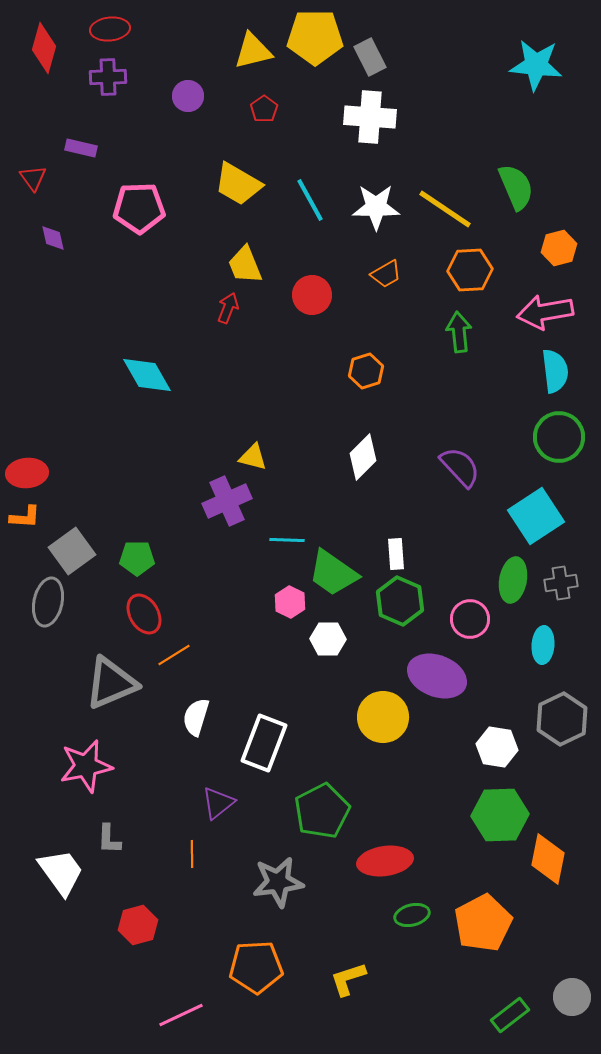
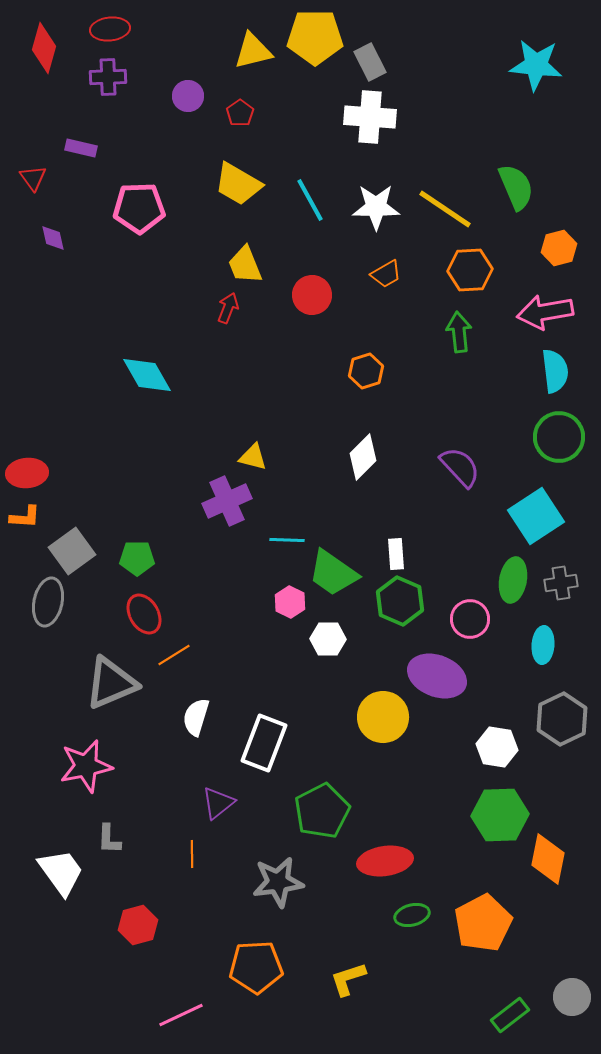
gray rectangle at (370, 57): moved 5 px down
red pentagon at (264, 109): moved 24 px left, 4 px down
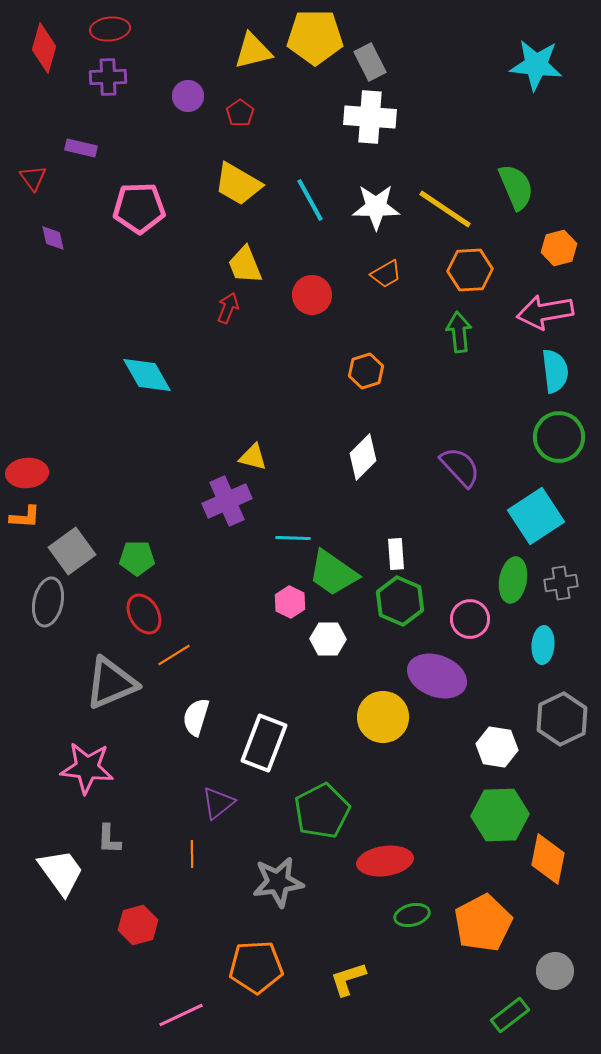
cyan line at (287, 540): moved 6 px right, 2 px up
pink star at (86, 766): moved 1 px right, 2 px down; rotated 18 degrees clockwise
gray circle at (572, 997): moved 17 px left, 26 px up
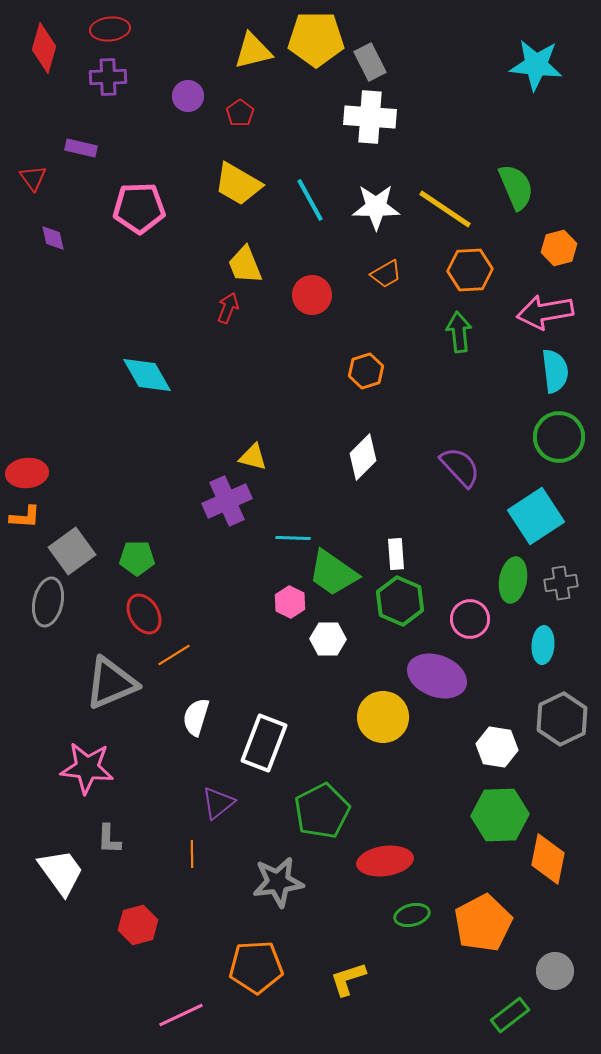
yellow pentagon at (315, 37): moved 1 px right, 2 px down
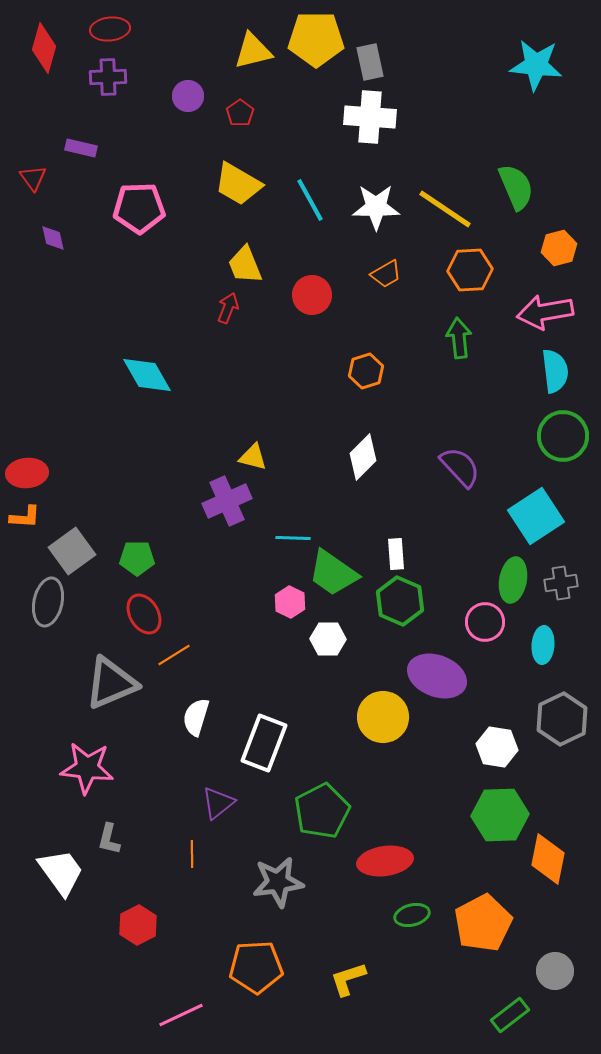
gray rectangle at (370, 62): rotated 15 degrees clockwise
green arrow at (459, 332): moved 6 px down
green circle at (559, 437): moved 4 px right, 1 px up
pink circle at (470, 619): moved 15 px right, 3 px down
gray L-shape at (109, 839): rotated 12 degrees clockwise
red hexagon at (138, 925): rotated 12 degrees counterclockwise
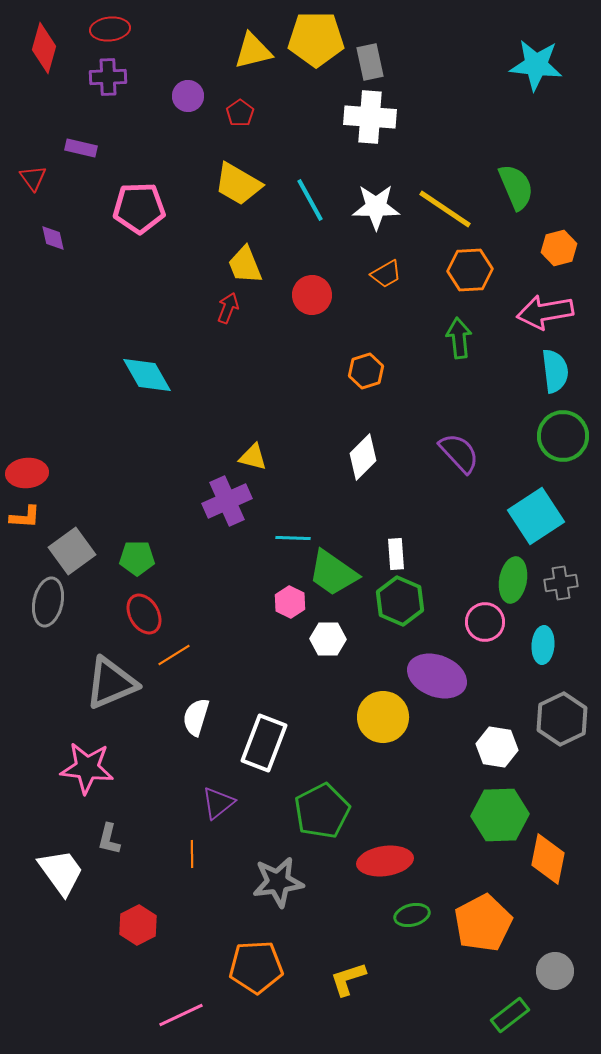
purple semicircle at (460, 467): moved 1 px left, 14 px up
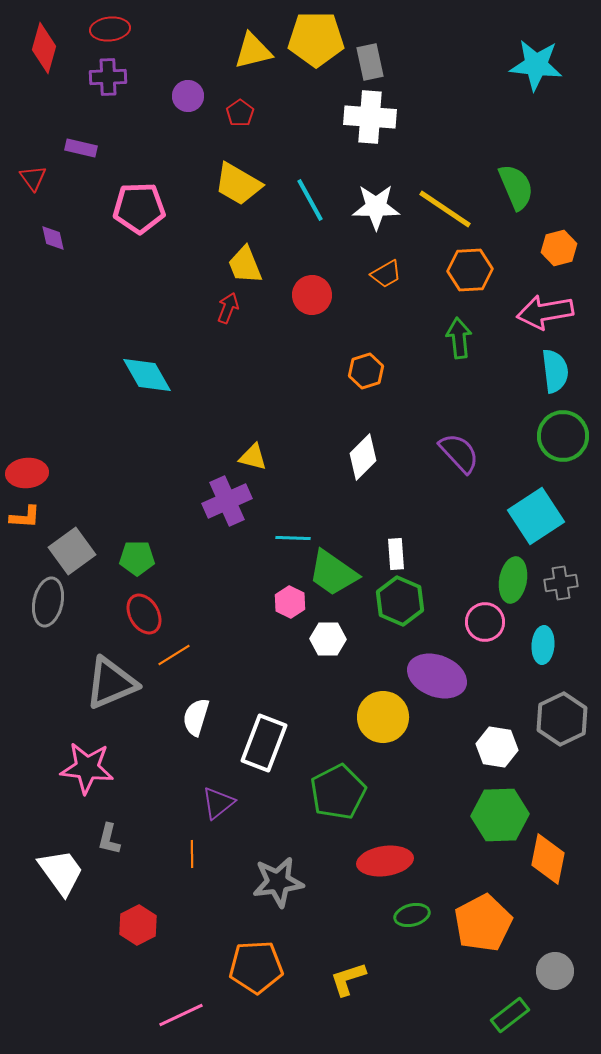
green pentagon at (322, 811): moved 16 px right, 19 px up
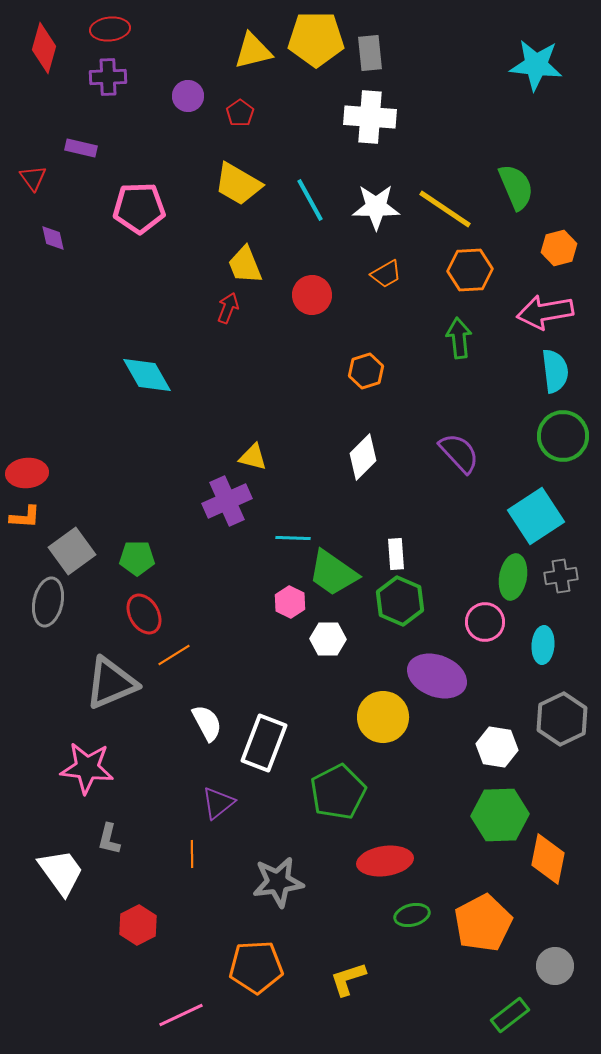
gray rectangle at (370, 62): moved 9 px up; rotated 6 degrees clockwise
green ellipse at (513, 580): moved 3 px up
gray cross at (561, 583): moved 7 px up
white semicircle at (196, 717): moved 11 px right, 6 px down; rotated 135 degrees clockwise
gray circle at (555, 971): moved 5 px up
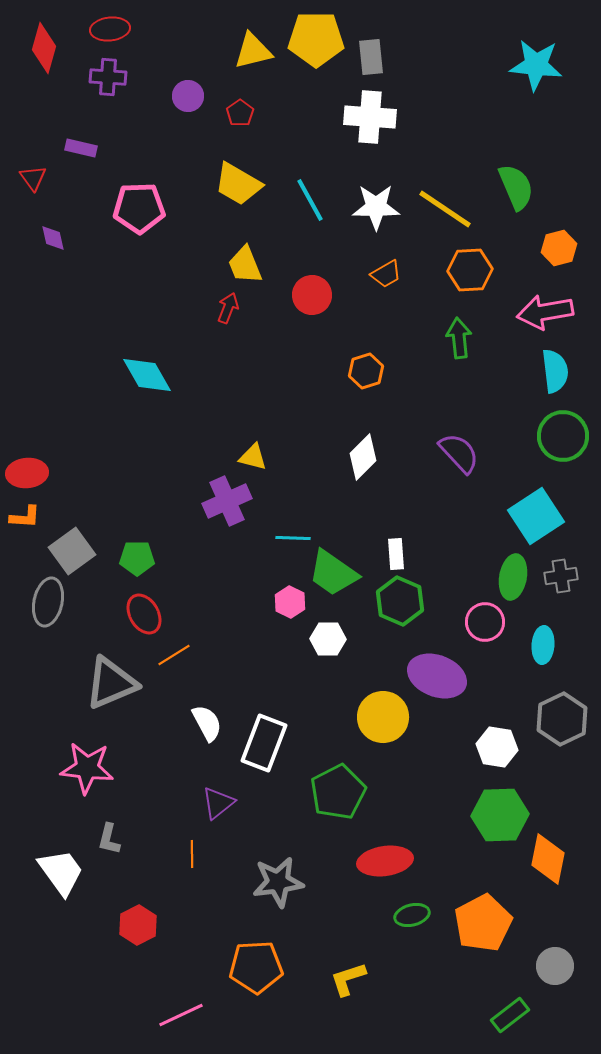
gray rectangle at (370, 53): moved 1 px right, 4 px down
purple cross at (108, 77): rotated 6 degrees clockwise
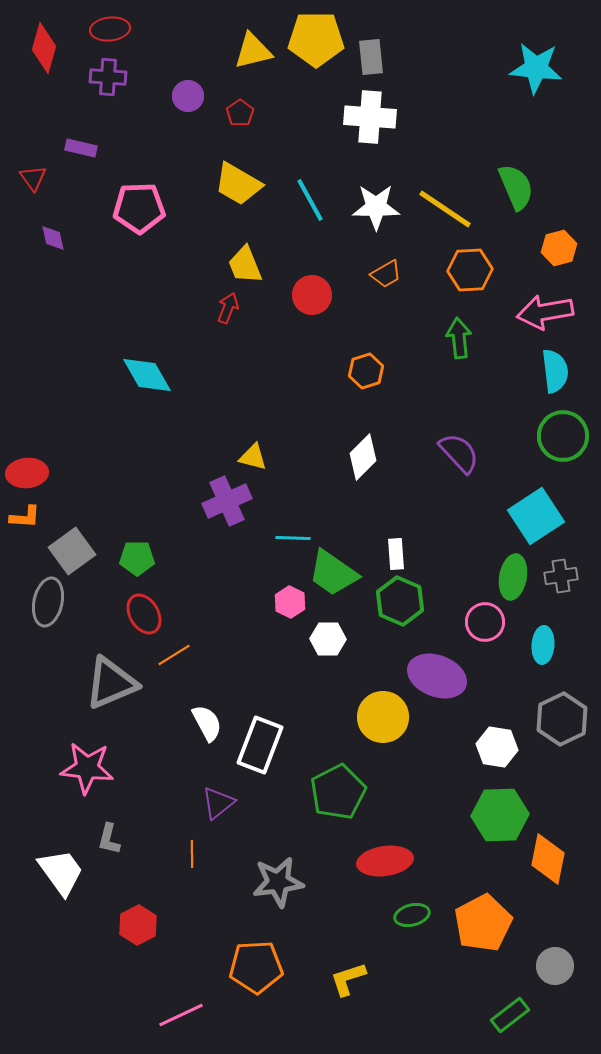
cyan star at (536, 65): moved 3 px down
white rectangle at (264, 743): moved 4 px left, 2 px down
